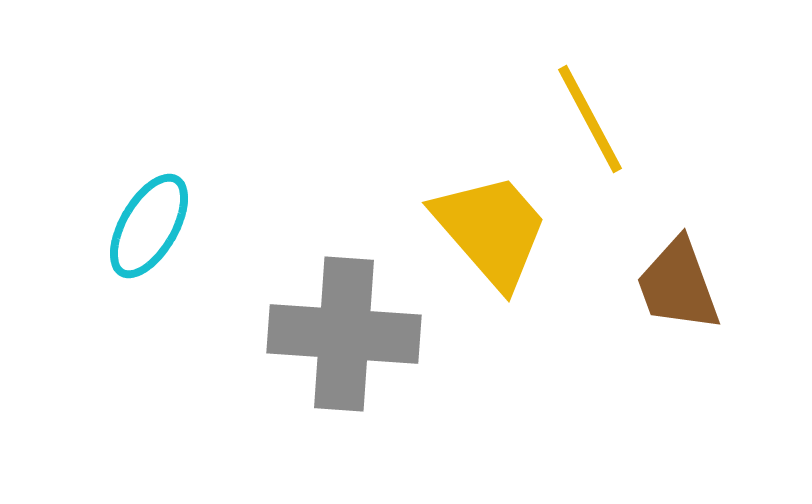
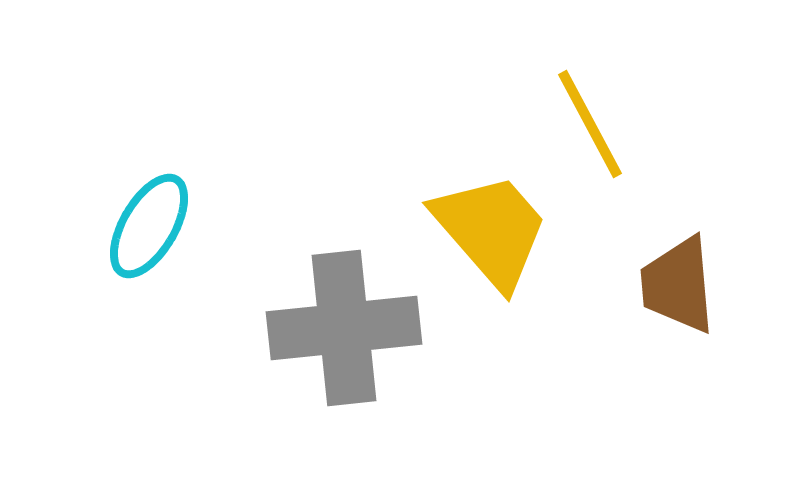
yellow line: moved 5 px down
brown trapezoid: rotated 15 degrees clockwise
gray cross: moved 6 px up; rotated 10 degrees counterclockwise
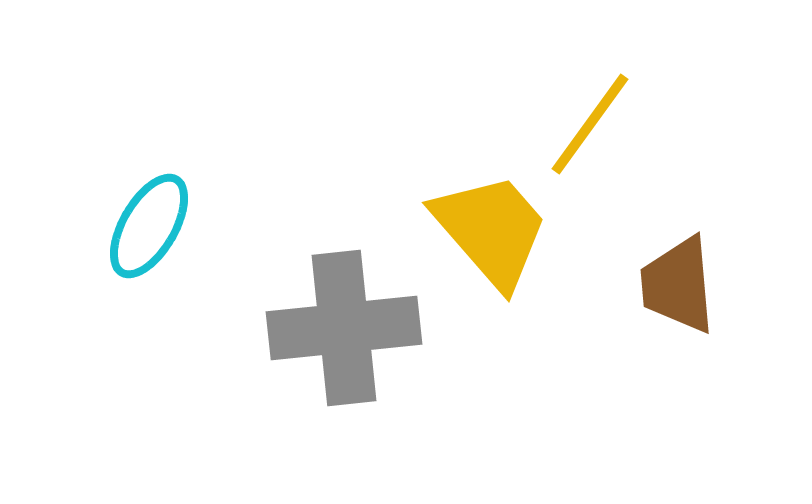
yellow line: rotated 64 degrees clockwise
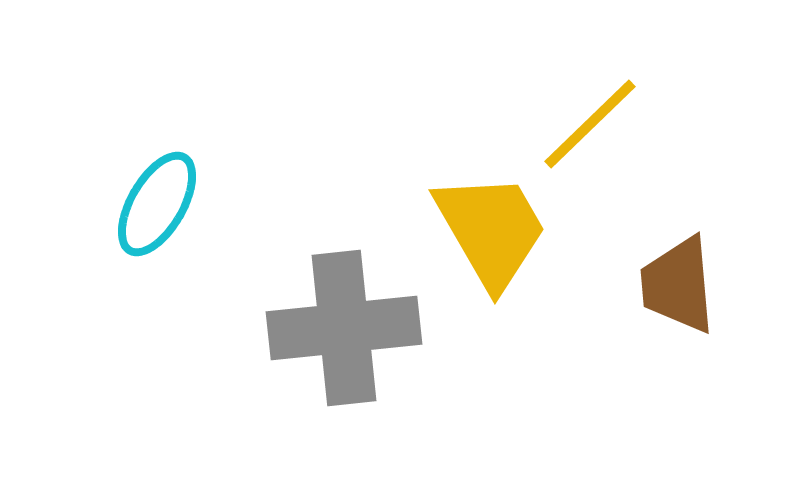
yellow line: rotated 10 degrees clockwise
cyan ellipse: moved 8 px right, 22 px up
yellow trapezoid: rotated 11 degrees clockwise
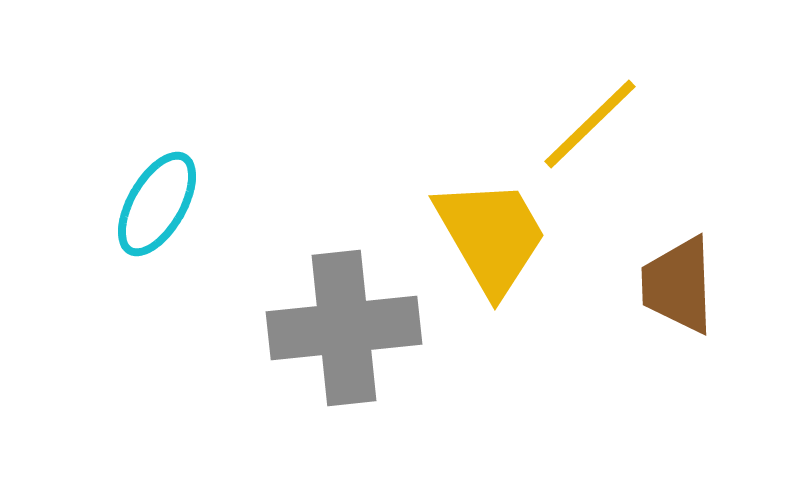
yellow trapezoid: moved 6 px down
brown trapezoid: rotated 3 degrees clockwise
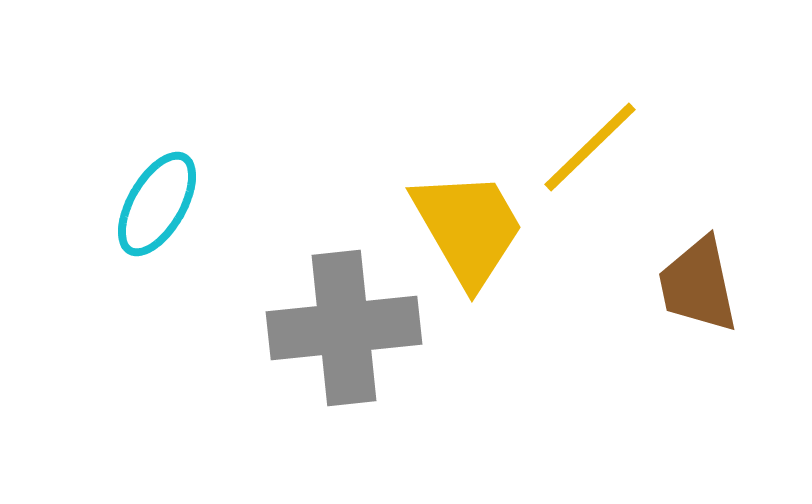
yellow line: moved 23 px down
yellow trapezoid: moved 23 px left, 8 px up
brown trapezoid: moved 20 px right; rotated 10 degrees counterclockwise
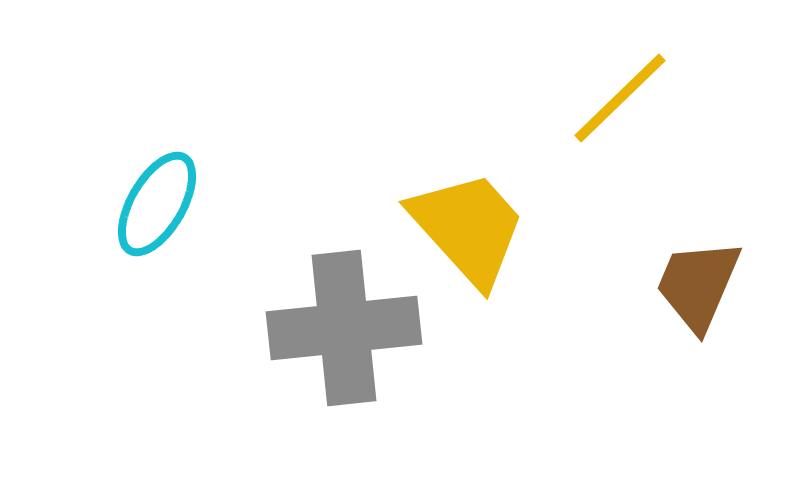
yellow line: moved 30 px right, 49 px up
yellow trapezoid: rotated 12 degrees counterclockwise
brown trapezoid: rotated 35 degrees clockwise
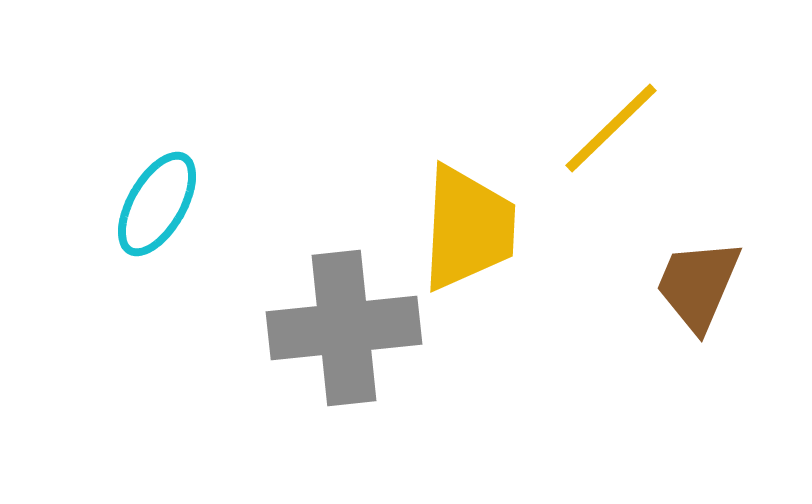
yellow line: moved 9 px left, 30 px down
yellow trapezoid: rotated 45 degrees clockwise
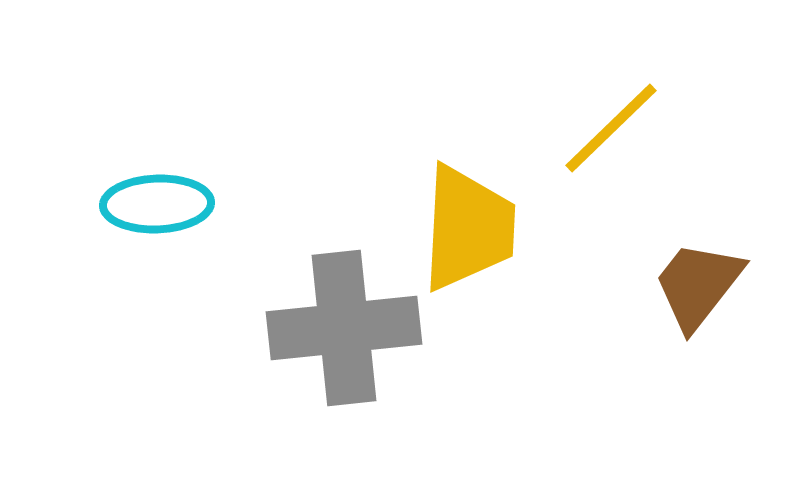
cyan ellipse: rotated 58 degrees clockwise
brown trapezoid: rotated 15 degrees clockwise
